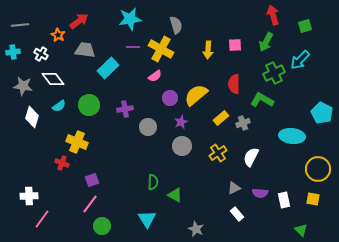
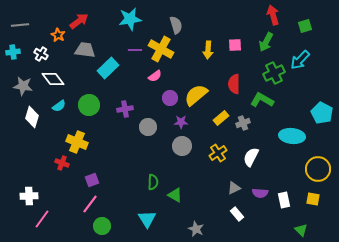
purple line at (133, 47): moved 2 px right, 3 px down
purple star at (181, 122): rotated 24 degrees clockwise
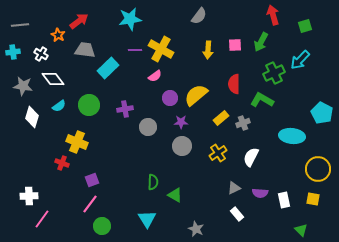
gray semicircle at (176, 25): moved 23 px right, 9 px up; rotated 54 degrees clockwise
green arrow at (266, 42): moved 5 px left
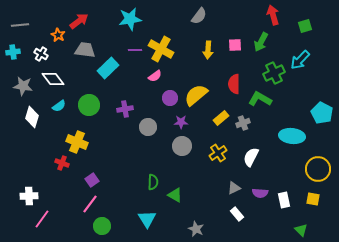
green L-shape at (262, 100): moved 2 px left, 1 px up
purple square at (92, 180): rotated 16 degrees counterclockwise
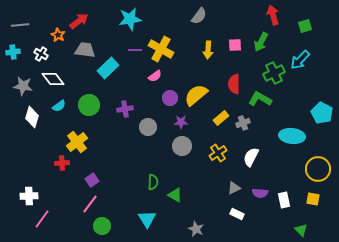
yellow cross at (77, 142): rotated 30 degrees clockwise
red cross at (62, 163): rotated 24 degrees counterclockwise
white rectangle at (237, 214): rotated 24 degrees counterclockwise
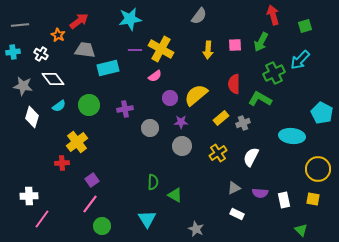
cyan rectangle at (108, 68): rotated 30 degrees clockwise
gray circle at (148, 127): moved 2 px right, 1 px down
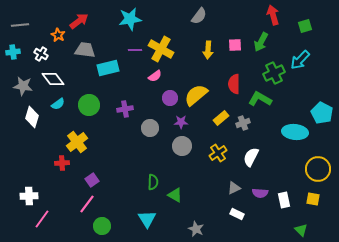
cyan semicircle at (59, 106): moved 1 px left, 2 px up
cyan ellipse at (292, 136): moved 3 px right, 4 px up
pink line at (90, 204): moved 3 px left
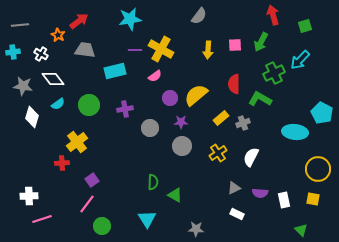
cyan rectangle at (108, 68): moved 7 px right, 3 px down
pink line at (42, 219): rotated 36 degrees clockwise
gray star at (196, 229): rotated 21 degrees counterclockwise
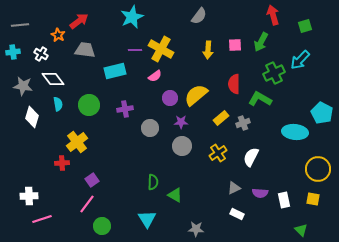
cyan star at (130, 19): moved 2 px right, 2 px up; rotated 15 degrees counterclockwise
cyan semicircle at (58, 104): rotated 64 degrees counterclockwise
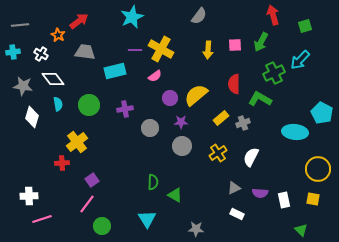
gray trapezoid at (85, 50): moved 2 px down
